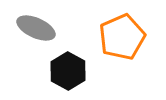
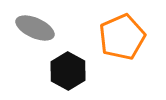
gray ellipse: moved 1 px left
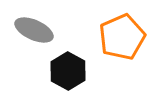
gray ellipse: moved 1 px left, 2 px down
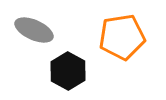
orange pentagon: rotated 15 degrees clockwise
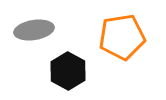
gray ellipse: rotated 33 degrees counterclockwise
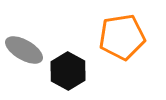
gray ellipse: moved 10 px left, 20 px down; rotated 39 degrees clockwise
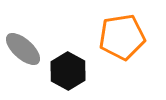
gray ellipse: moved 1 px left, 1 px up; rotated 12 degrees clockwise
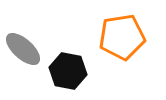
black hexagon: rotated 18 degrees counterclockwise
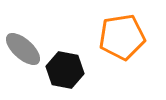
black hexagon: moved 3 px left, 1 px up
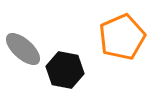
orange pentagon: rotated 15 degrees counterclockwise
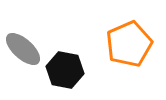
orange pentagon: moved 7 px right, 7 px down
